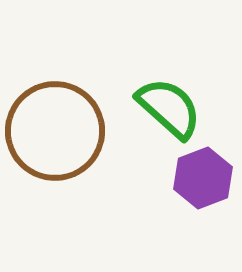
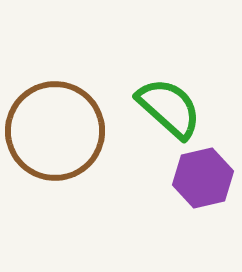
purple hexagon: rotated 8 degrees clockwise
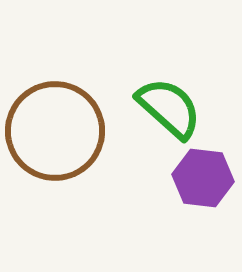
purple hexagon: rotated 20 degrees clockwise
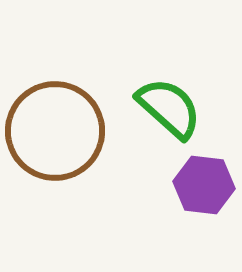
purple hexagon: moved 1 px right, 7 px down
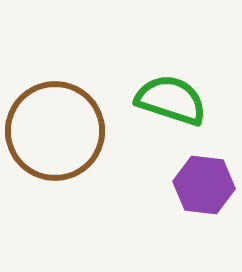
green semicircle: moved 2 px right, 8 px up; rotated 24 degrees counterclockwise
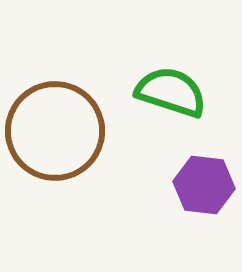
green semicircle: moved 8 px up
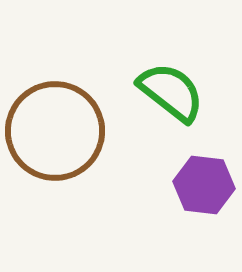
green semicircle: rotated 20 degrees clockwise
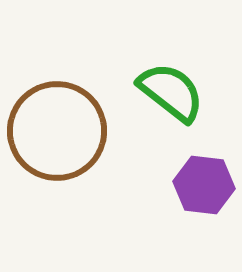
brown circle: moved 2 px right
